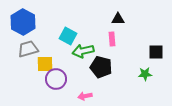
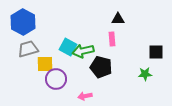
cyan square: moved 11 px down
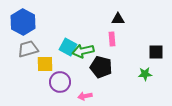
purple circle: moved 4 px right, 3 px down
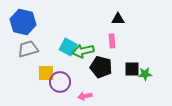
blue hexagon: rotated 15 degrees counterclockwise
pink rectangle: moved 2 px down
black square: moved 24 px left, 17 px down
yellow square: moved 1 px right, 9 px down
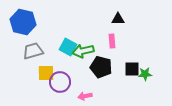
gray trapezoid: moved 5 px right, 2 px down
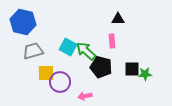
green arrow: moved 3 px right; rotated 55 degrees clockwise
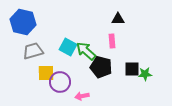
pink arrow: moved 3 px left
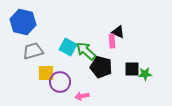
black triangle: moved 13 px down; rotated 24 degrees clockwise
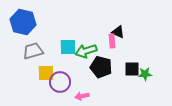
cyan square: rotated 30 degrees counterclockwise
green arrow: rotated 60 degrees counterclockwise
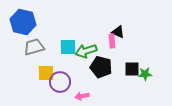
gray trapezoid: moved 1 px right, 4 px up
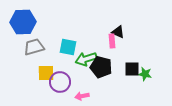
blue hexagon: rotated 15 degrees counterclockwise
cyan square: rotated 12 degrees clockwise
green arrow: moved 8 px down
green star: rotated 16 degrees clockwise
